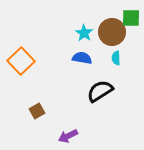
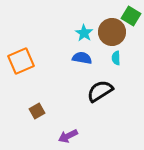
green square: moved 2 px up; rotated 30 degrees clockwise
orange square: rotated 20 degrees clockwise
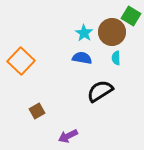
orange square: rotated 24 degrees counterclockwise
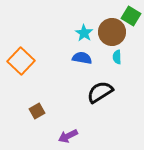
cyan semicircle: moved 1 px right, 1 px up
black semicircle: moved 1 px down
